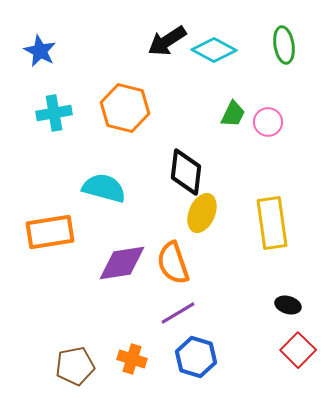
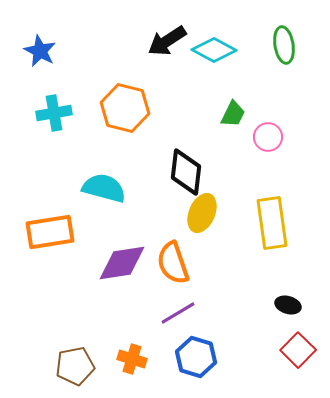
pink circle: moved 15 px down
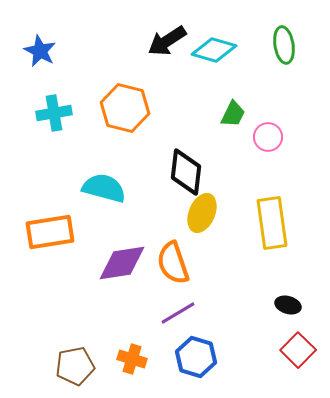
cyan diamond: rotated 12 degrees counterclockwise
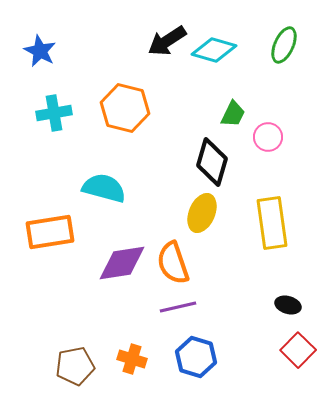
green ellipse: rotated 33 degrees clockwise
black diamond: moved 26 px right, 10 px up; rotated 9 degrees clockwise
purple line: moved 6 px up; rotated 18 degrees clockwise
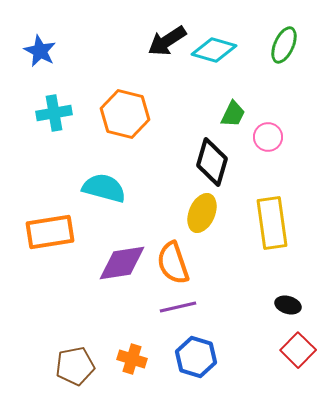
orange hexagon: moved 6 px down
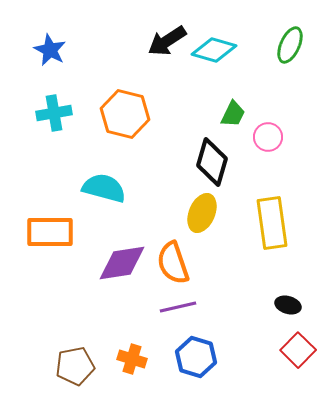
green ellipse: moved 6 px right
blue star: moved 10 px right, 1 px up
orange rectangle: rotated 9 degrees clockwise
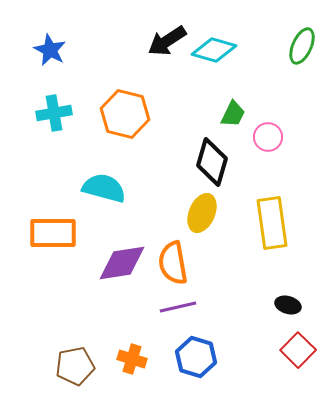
green ellipse: moved 12 px right, 1 px down
orange rectangle: moved 3 px right, 1 px down
orange semicircle: rotated 9 degrees clockwise
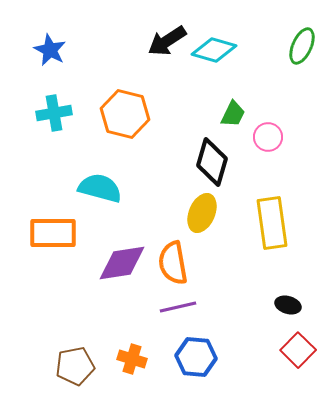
cyan semicircle: moved 4 px left
blue hexagon: rotated 12 degrees counterclockwise
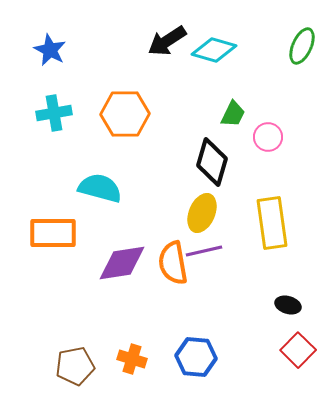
orange hexagon: rotated 15 degrees counterclockwise
purple line: moved 26 px right, 56 px up
